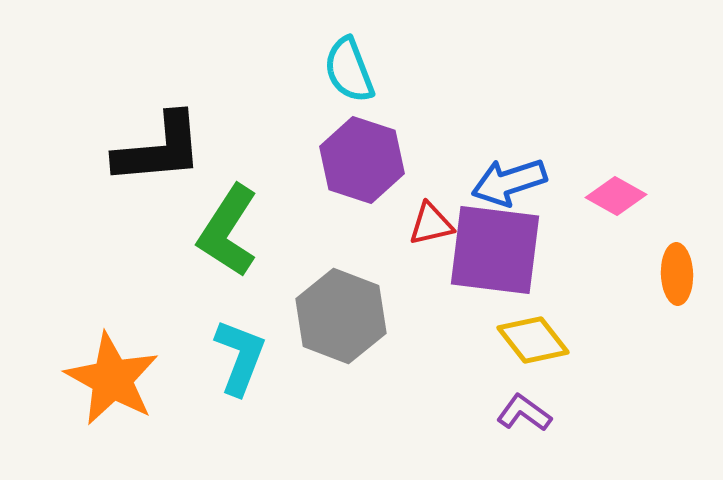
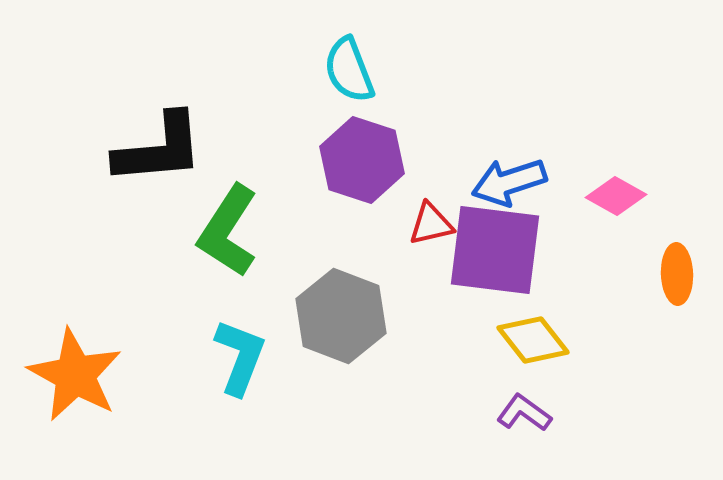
orange star: moved 37 px left, 4 px up
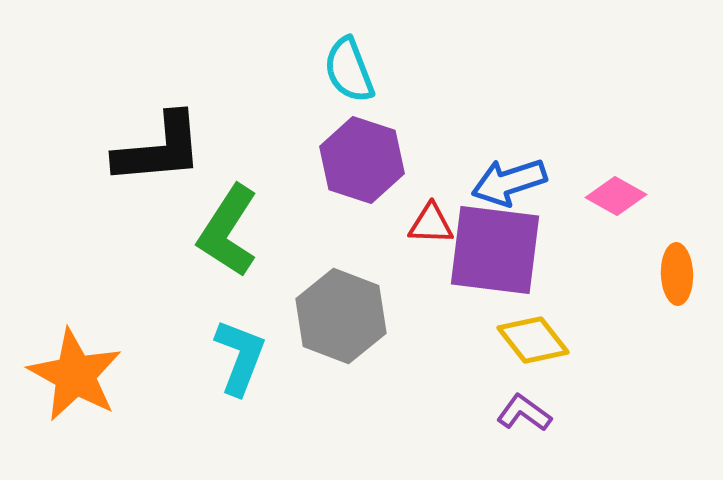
red triangle: rotated 15 degrees clockwise
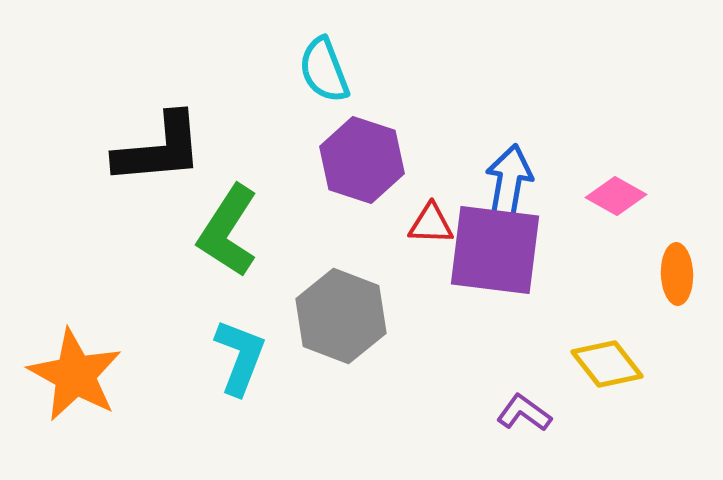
cyan semicircle: moved 25 px left
blue arrow: rotated 118 degrees clockwise
yellow diamond: moved 74 px right, 24 px down
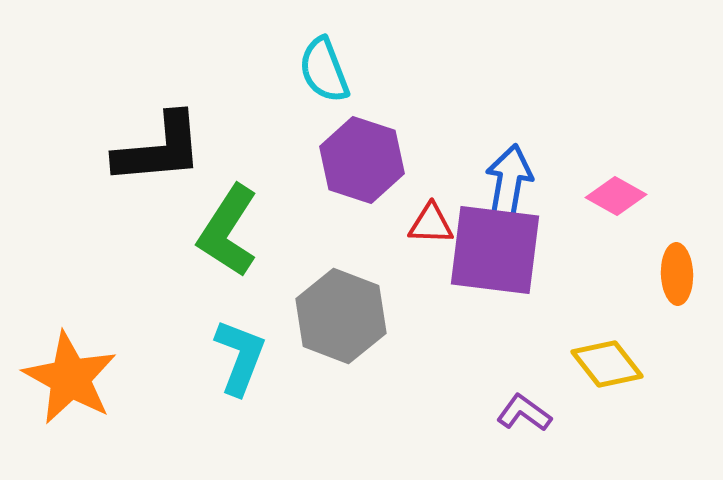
orange star: moved 5 px left, 3 px down
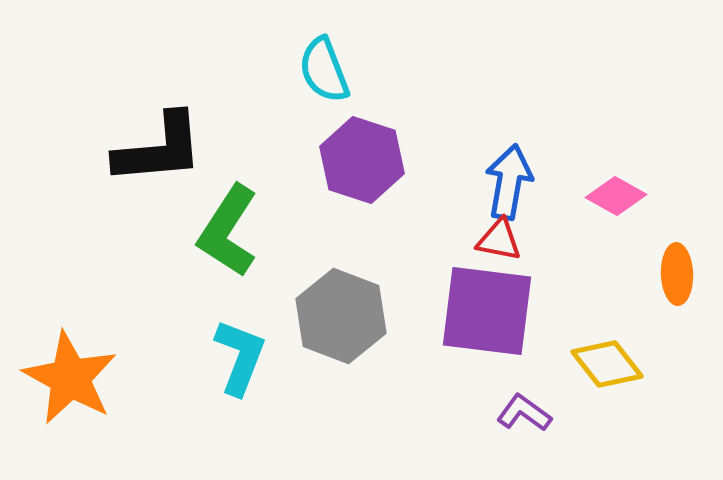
red triangle: moved 68 px right, 16 px down; rotated 9 degrees clockwise
purple square: moved 8 px left, 61 px down
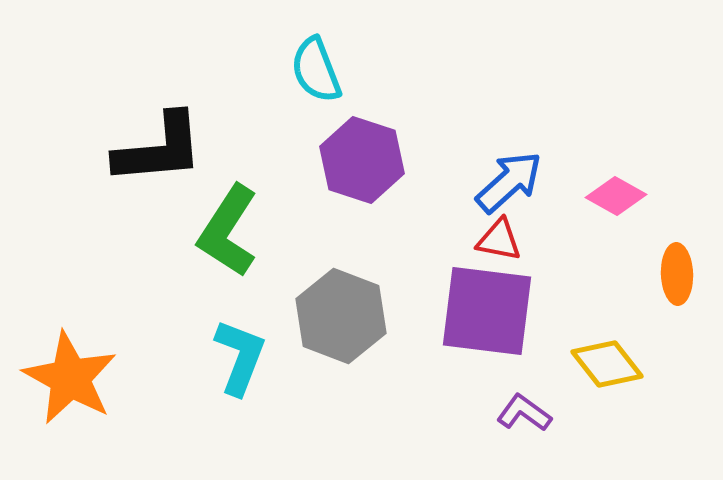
cyan semicircle: moved 8 px left
blue arrow: rotated 38 degrees clockwise
